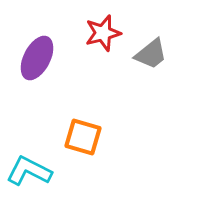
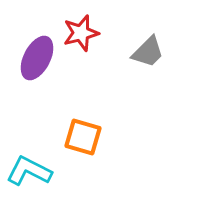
red star: moved 22 px left
gray trapezoid: moved 3 px left, 2 px up; rotated 6 degrees counterclockwise
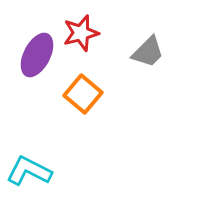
purple ellipse: moved 3 px up
orange square: moved 43 px up; rotated 24 degrees clockwise
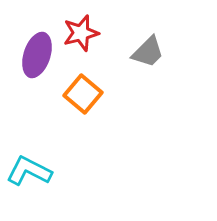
purple ellipse: rotated 9 degrees counterclockwise
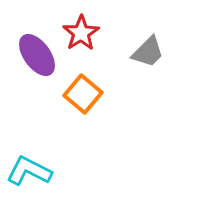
red star: rotated 18 degrees counterclockwise
purple ellipse: rotated 54 degrees counterclockwise
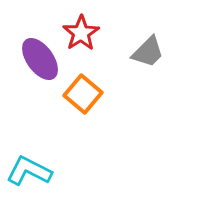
purple ellipse: moved 3 px right, 4 px down
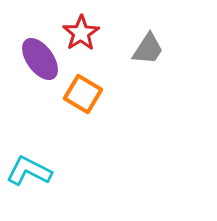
gray trapezoid: moved 3 px up; rotated 12 degrees counterclockwise
orange square: rotated 9 degrees counterclockwise
